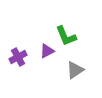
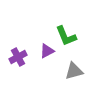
gray triangle: moved 1 px left, 1 px down; rotated 18 degrees clockwise
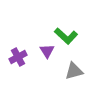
green L-shape: rotated 25 degrees counterclockwise
purple triangle: rotated 35 degrees counterclockwise
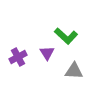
purple triangle: moved 2 px down
gray triangle: rotated 18 degrees clockwise
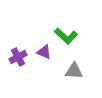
purple triangle: moved 3 px left, 1 px up; rotated 35 degrees counterclockwise
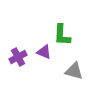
green L-shape: moved 4 px left, 1 px up; rotated 50 degrees clockwise
gray triangle: rotated 12 degrees clockwise
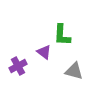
purple triangle: rotated 14 degrees clockwise
purple cross: moved 9 px down
